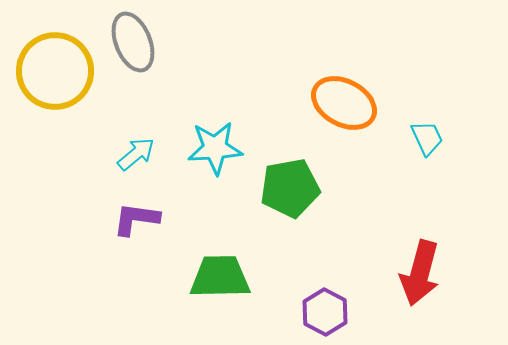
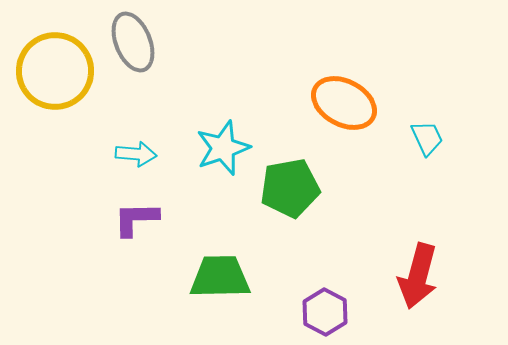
cyan star: moved 8 px right; rotated 16 degrees counterclockwise
cyan arrow: rotated 45 degrees clockwise
purple L-shape: rotated 9 degrees counterclockwise
red arrow: moved 2 px left, 3 px down
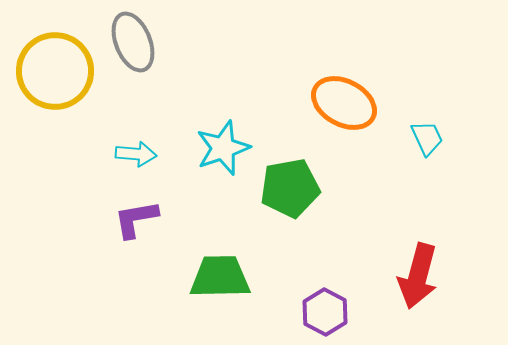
purple L-shape: rotated 9 degrees counterclockwise
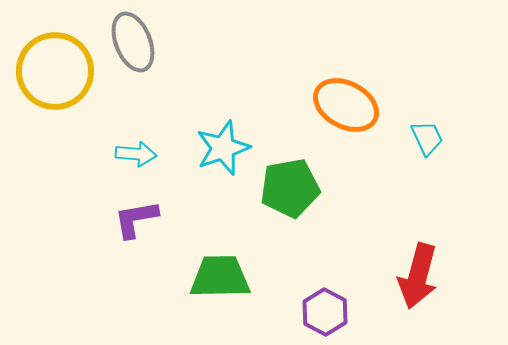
orange ellipse: moved 2 px right, 2 px down
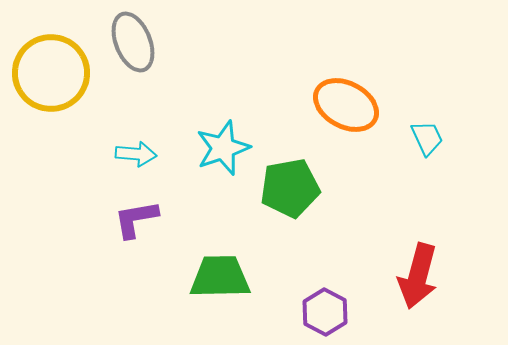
yellow circle: moved 4 px left, 2 px down
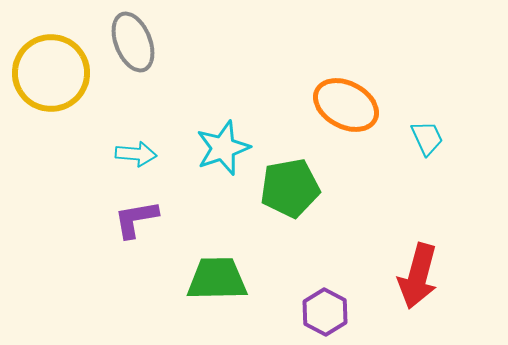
green trapezoid: moved 3 px left, 2 px down
